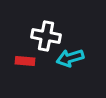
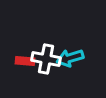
white cross: moved 23 px down
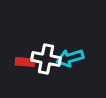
red rectangle: moved 1 px down
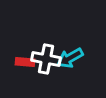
cyan arrow: rotated 12 degrees counterclockwise
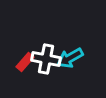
red rectangle: rotated 54 degrees counterclockwise
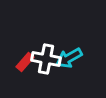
cyan arrow: moved 1 px left
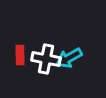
red rectangle: moved 5 px left, 7 px up; rotated 42 degrees counterclockwise
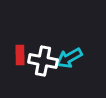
white cross: moved 3 px left, 2 px down
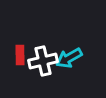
white cross: rotated 24 degrees counterclockwise
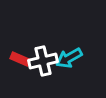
red rectangle: moved 4 px down; rotated 66 degrees counterclockwise
